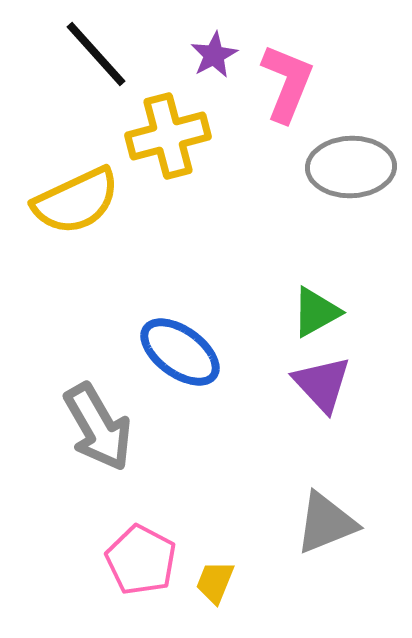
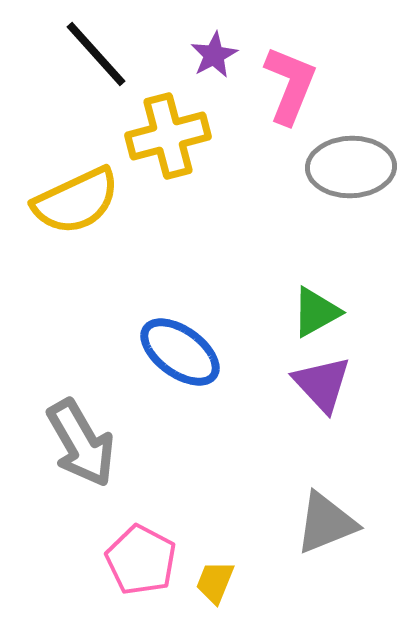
pink L-shape: moved 3 px right, 2 px down
gray arrow: moved 17 px left, 16 px down
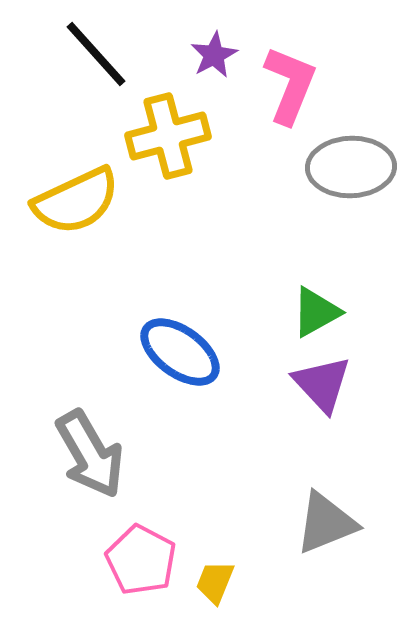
gray arrow: moved 9 px right, 11 px down
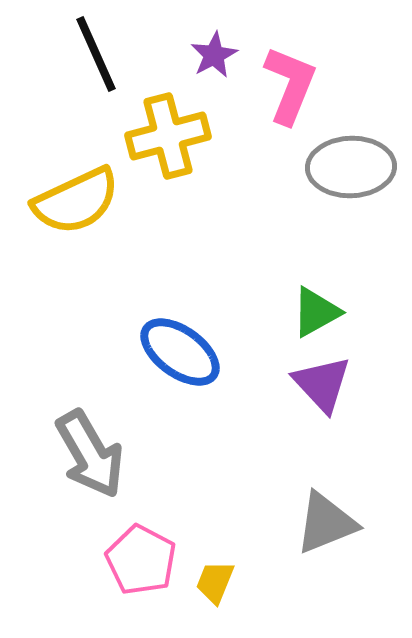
black line: rotated 18 degrees clockwise
